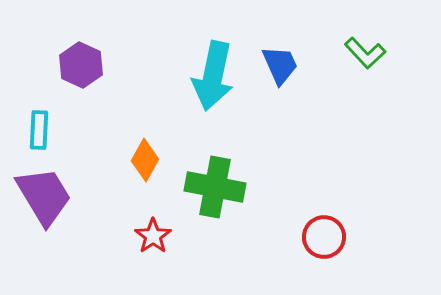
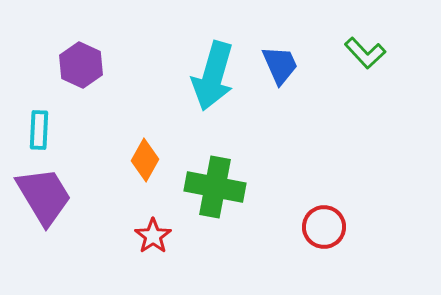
cyan arrow: rotated 4 degrees clockwise
red circle: moved 10 px up
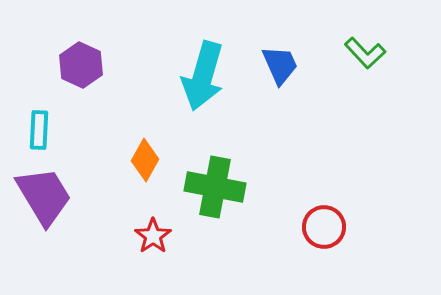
cyan arrow: moved 10 px left
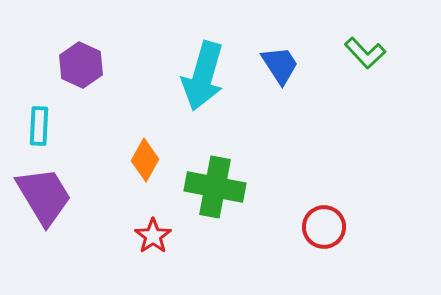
blue trapezoid: rotated 9 degrees counterclockwise
cyan rectangle: moved 4 px up
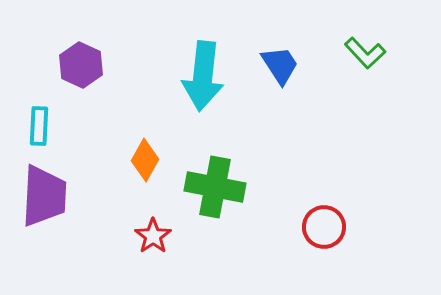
cyan arrow: rotated 10 degrees counterclockwise
purple trapezoid: rotated 34 degrees clockwise
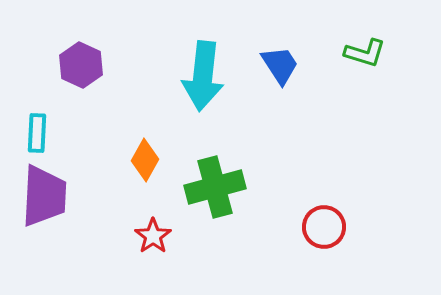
green L-shape: rotated 30 degrees counterclockwise
cyan rectangle: moved 2 px left, 7 px down
green cross: rotated 26 degrees counterclockwise
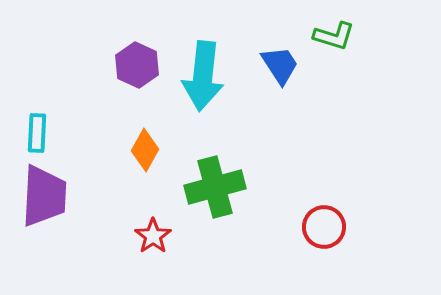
green L-shape: moved 31 px left, 17 px up
purple hexagon: moved 56 px right
orange diamond: moved 10 px up
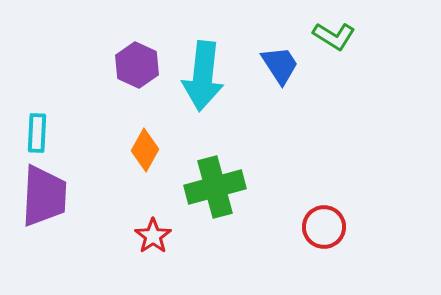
green L-shape: rotated 15 degrees clockwise
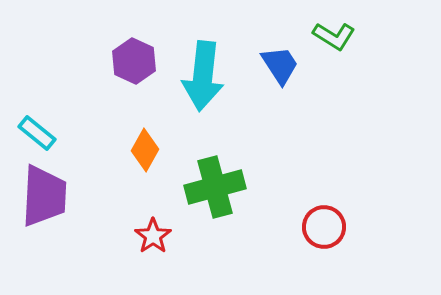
purple hexagon: moved 3 px left, 4 px up
cyan rectangle: rotated 54 degrees counterclockwise
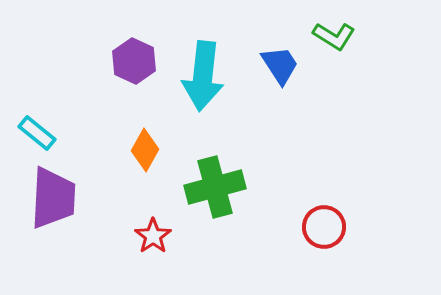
purple trapezoid: moved 9 px right, 2 px down
